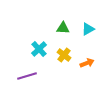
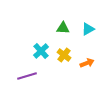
cyan cross: moved 2 px right, 2 px down
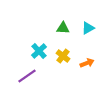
cyan triangle: moved 1 px up
cyan cross: moved 2 px left
yellow cross: moved 1 px left, 1 px down
purple line: rotated 18 degrees counterclockwise
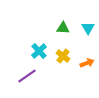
cyan triangle: rotated 32 degrees counterclockwise
